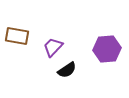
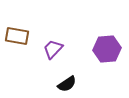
purple trapezoid: moved 2 px down
black semicircle: moved 14 px down
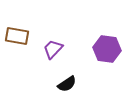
purple hexagon: rotated 12 degrees clockwise
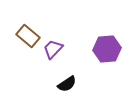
brown rectangle: moved 11 px right; rotated 30 degrees clockwise
purple hexagon: rotated 12 degrees counterclockwise
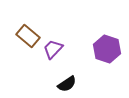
purple hexagon: rotated 24 degrees clockwise
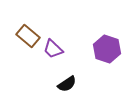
purple trapezoid: rotated 90 degrees counterclockwise
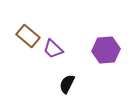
purple hexagon: moved 1 px left, 1 px down; rotated 24 degrees counterclockwise
black semicircle: rotated 150 degrees clockwise
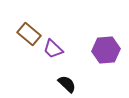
brown rectangle: moved 1 px right, 2 px up
black semicircle: rotated 108 degrees clockwise
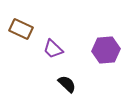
brown rectangle: moved 8 px left, 5 px up; rotated 15 degrees counterclockwise
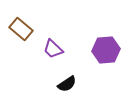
brown rectangle: rotated 15 degrees clockwise
black semicircle: rotated 102 degrees clockwise
